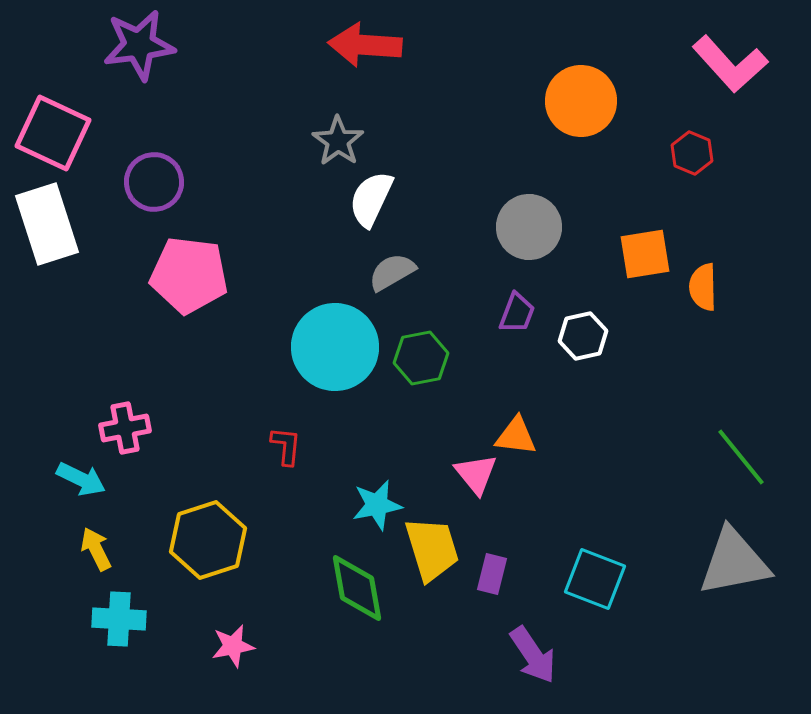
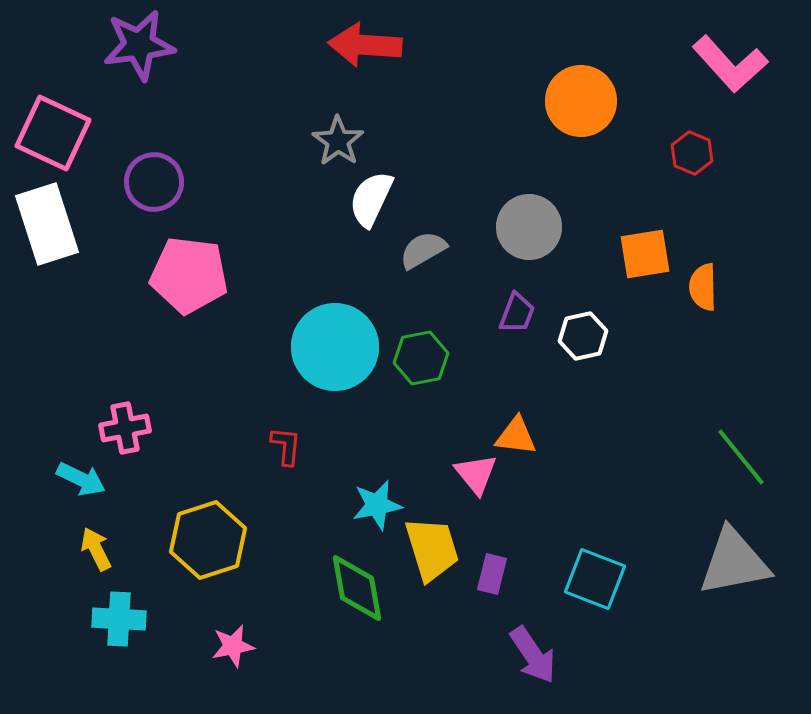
gray semicircle: moved 31 px right, 22 px up
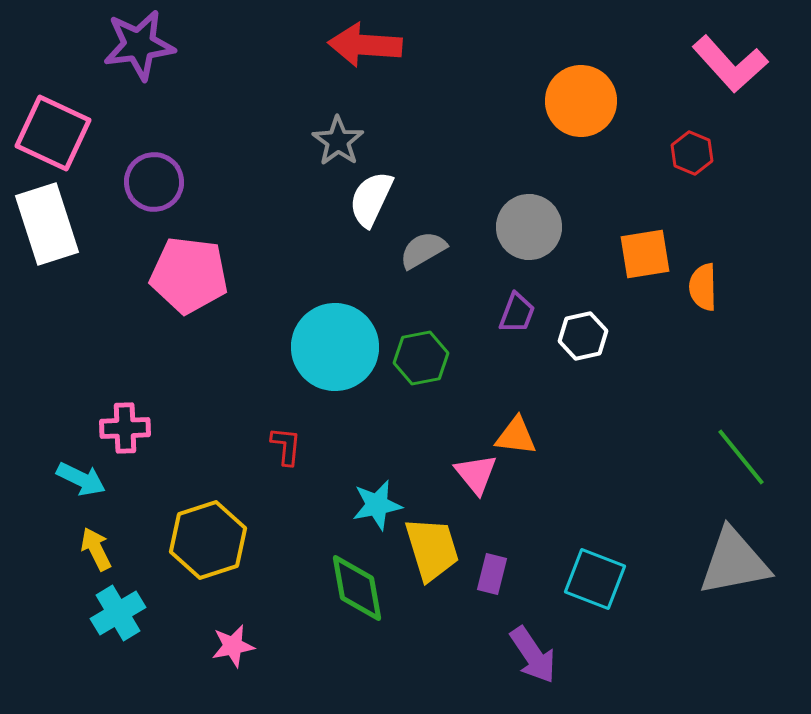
pink cross: rotated 9 degrees clockwise
cyan cross: moved 1 px left, 6 px up; rotated 34 degrees counterclockwise
